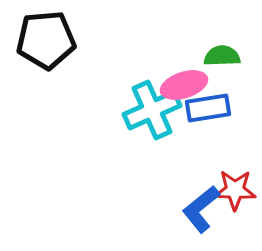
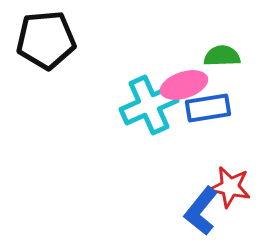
cyan cross: moved 3 px left, 5 px up
red star: moved 5 px left, 3 px up; rotated 9 degrees clockwise
blue L-shape: moved 2 px down; rotated 12 degrees counterclockwise
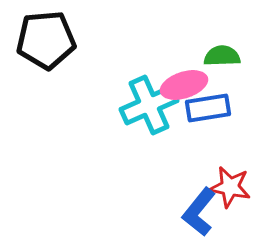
blue L-shape: moved 2 px left, 1 px down
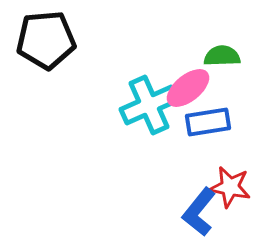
pink ellipse: moved 4 px right, 3 px down; rotated 21 degrees counterclockwise
blue rectangle: moved 14 px down
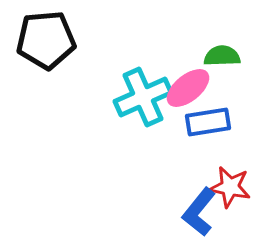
cyan cross: moved 6 px left, 8 px up
